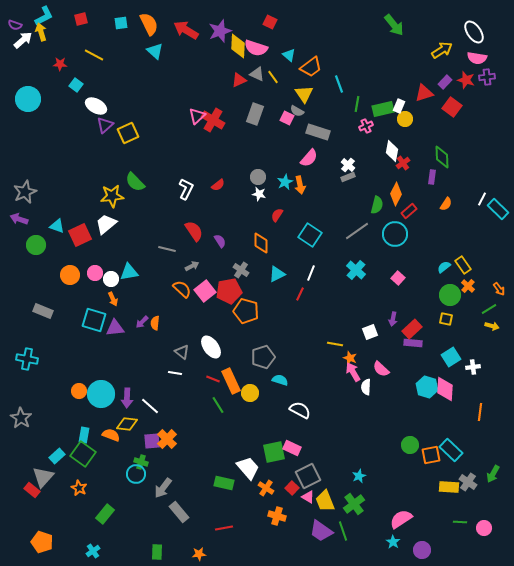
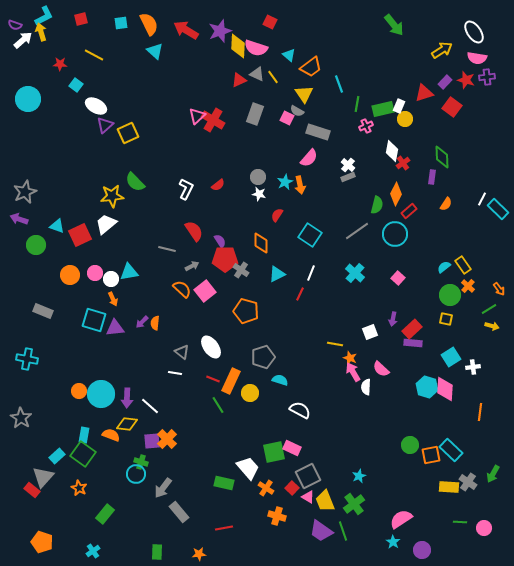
cyan cross at (356, 270): moved 1 px left, 3 px down
red pentagon at (229, 291): moved 4 px left, 32 px up; rotated 10 degrees clockwise
orange rectangle at (231, 381): rotated 50 degrees clockwise
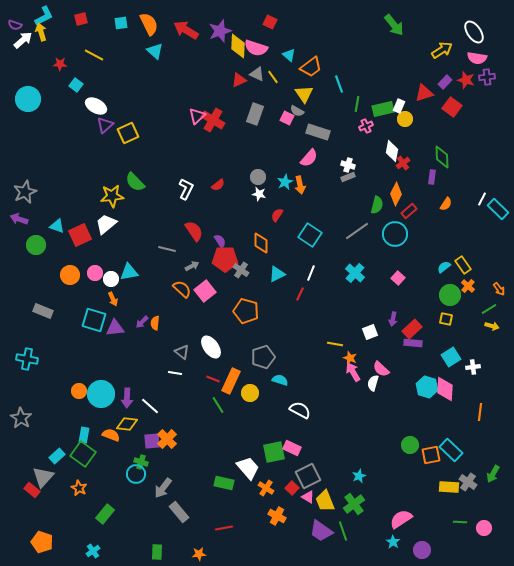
white cross at (348, 165): rotated 24 degrees counterclockwise
white semicircle at (366, 387): moved 7 px right, 4 px up; rotated 14 degrees clockwise
orange cross at (277, 516): rotated 12 degrees clockwise
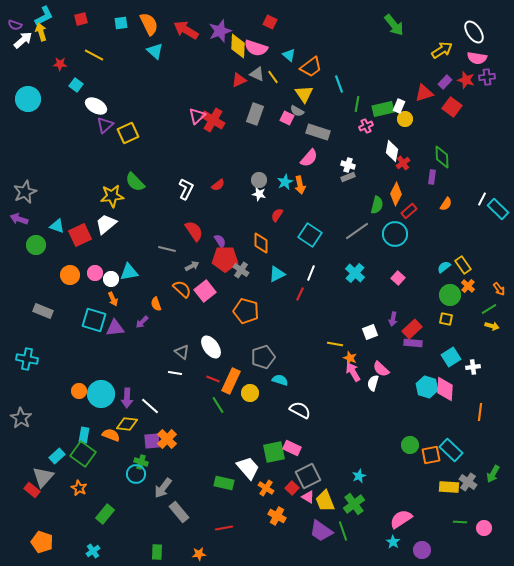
gray circle at (258, 177): moved 1 px right, 3 px down
orange semicircle at (155, 323): moved 1 px right, 19 px up; rotated 24 degrees counterclockwise
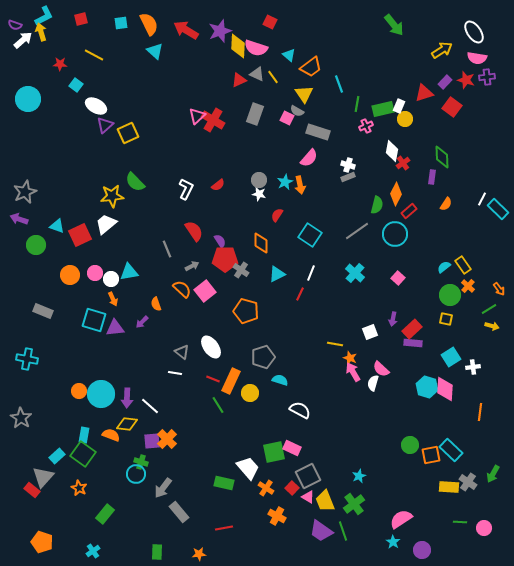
gray line at (167, 249): rotated 54 degrees clockwise
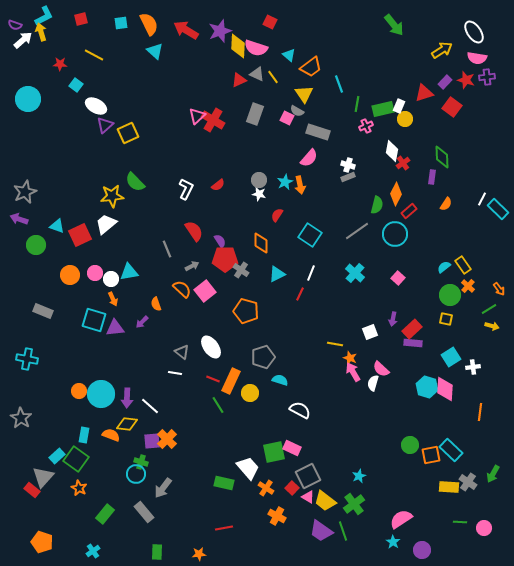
green square at (83, 454): moved 7 px left, 5 px down
yellow trapezoid at (325, 501): rotated 30 degrees counterclockwise
gray rectangle at (179, 512): moved 35 px left
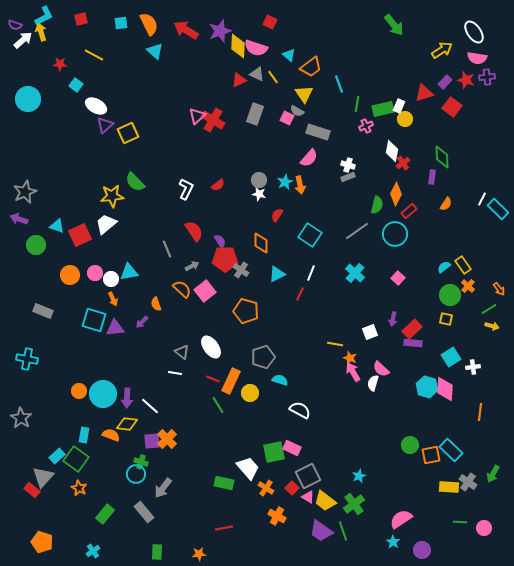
cyan circle at (101, 394): moved 2 px right
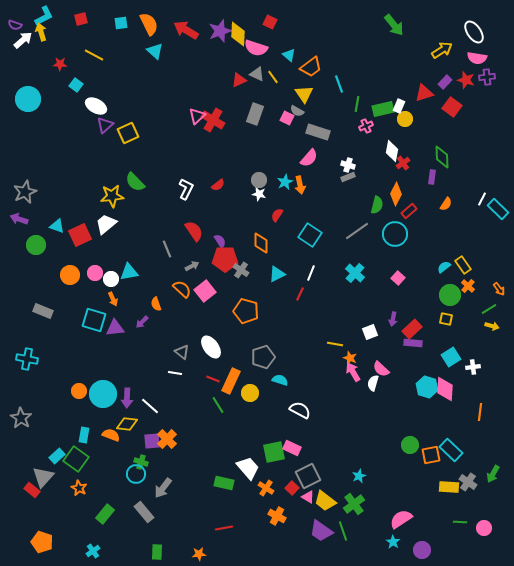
yellow diamond at (238, 46): moved 12 px up
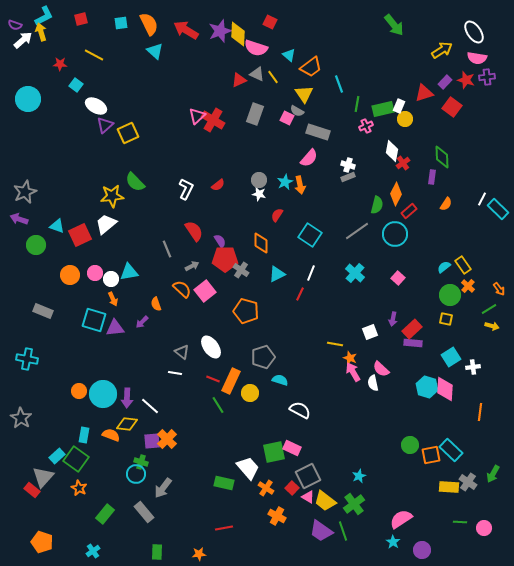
white semicircle at (373, 383): rotated 28 degrees counterclockwise
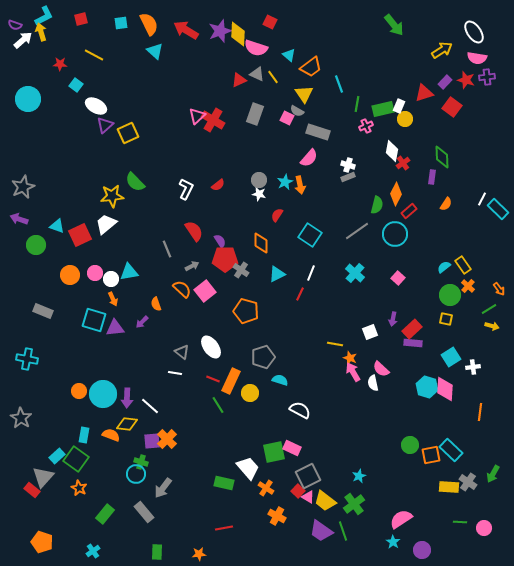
gray star at (25, 192): moved 2 px left, 5 px up
red square at (292, 488): moved 6 px right, 3 px down
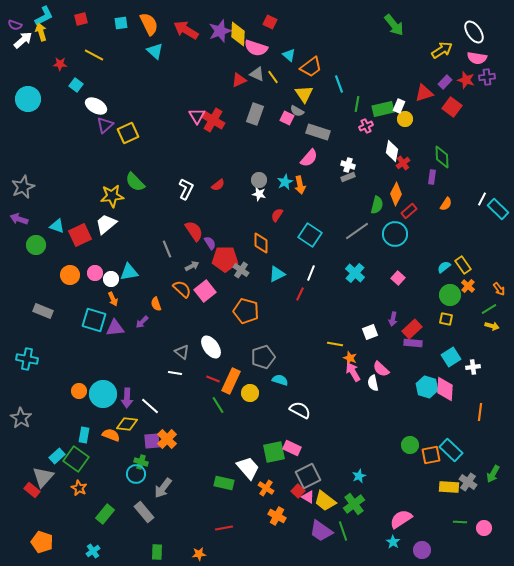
pink triangle at (197, 116): rotated 18 degrees counterclockwise
purple semicircle at (220, 241): moved 10 px left, 2 px down
